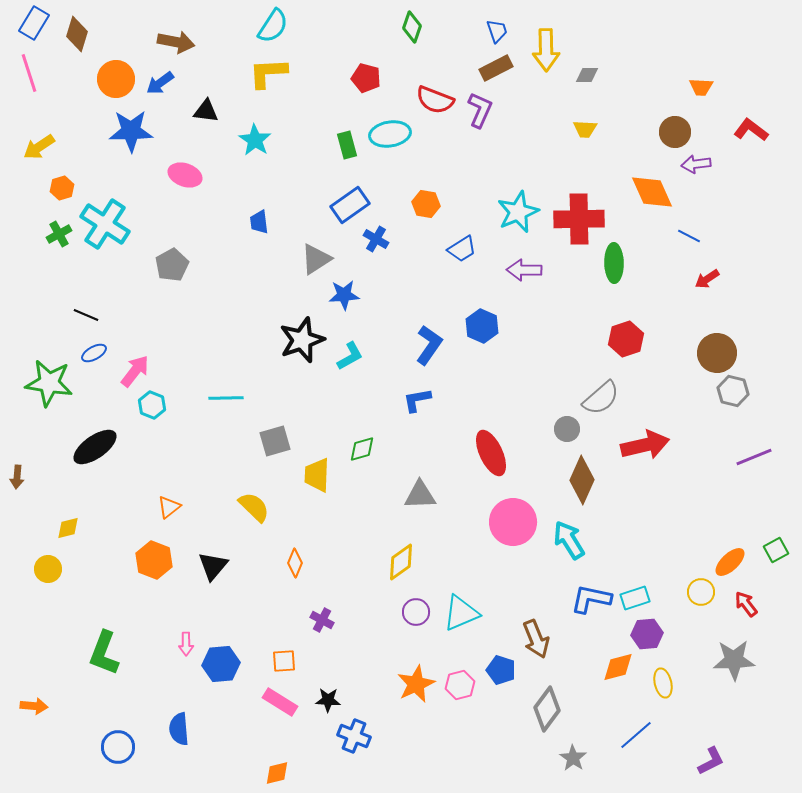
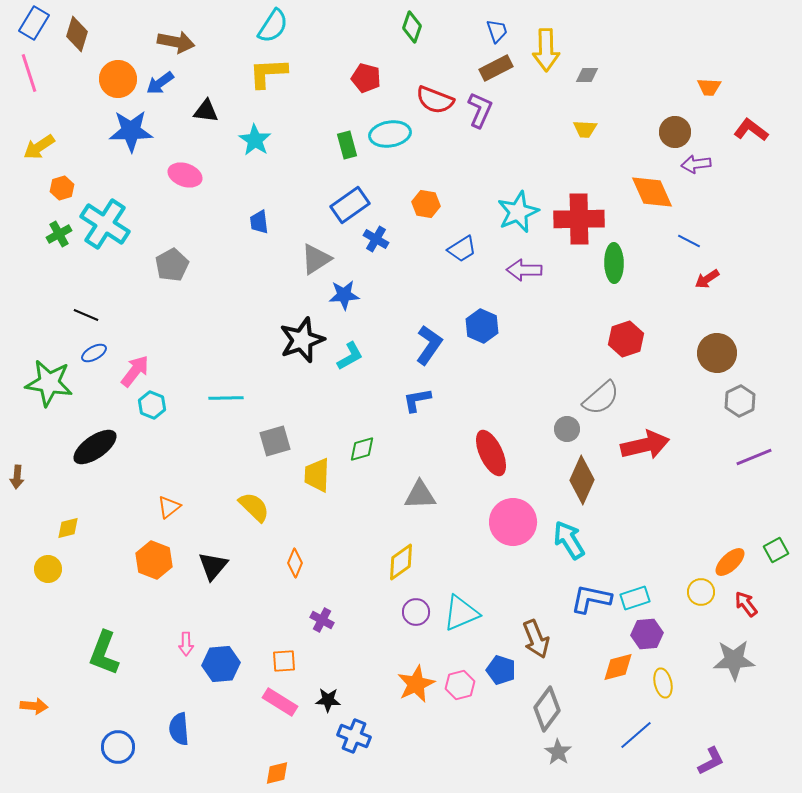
orange circle at (116, 79): moved 2 px right
orange trapezoid at (701, 87): moved 8 px right
blue line at (689, 236): moved 5 px down
gray hexagon at (733, 391): moved 7 px right, 10 px down; rotated 20 degrees clockwise
gray star at (573, 758): moved 15 px left, 6 px up
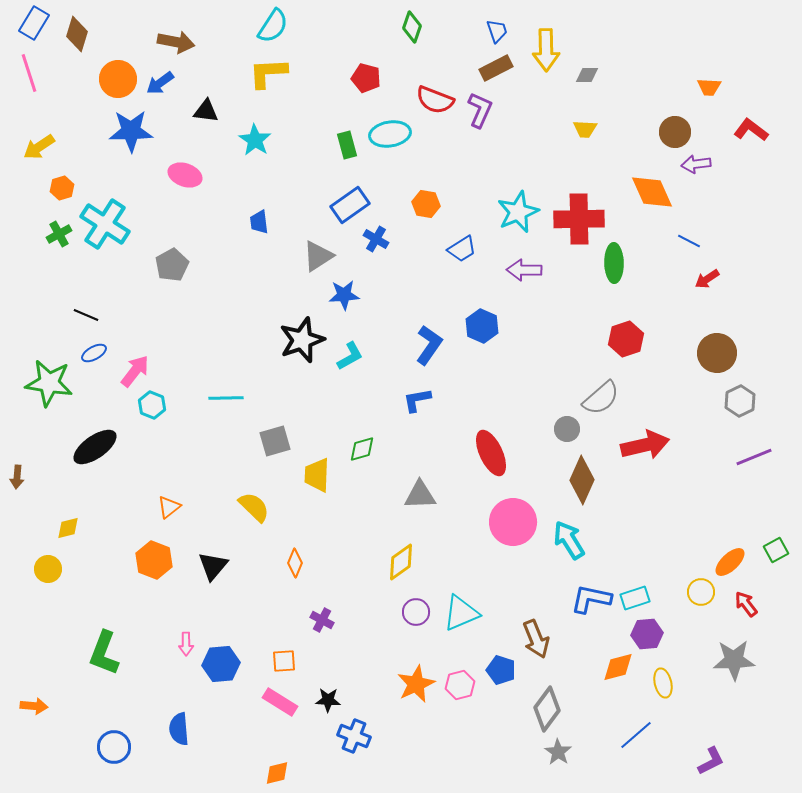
gray triangle at (316, 259): moved 2 px right, 3 px up
blue circle at (118, 747): moved 4 px left
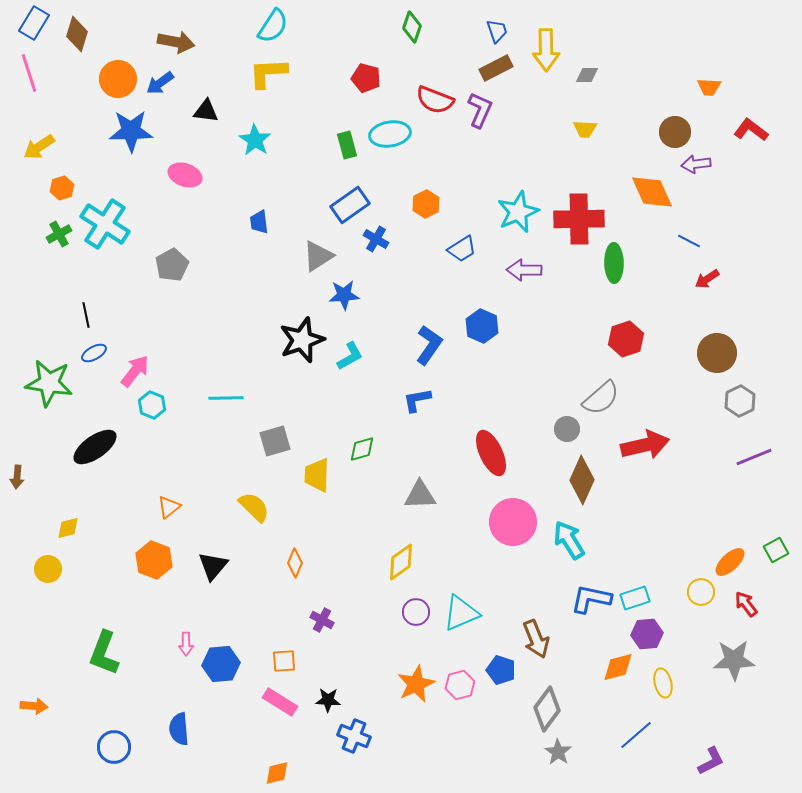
orange hexagon at (426, 204): rotated 24 degrees clockwise
black line at (86, 315): rotated 55 degrees clockwise
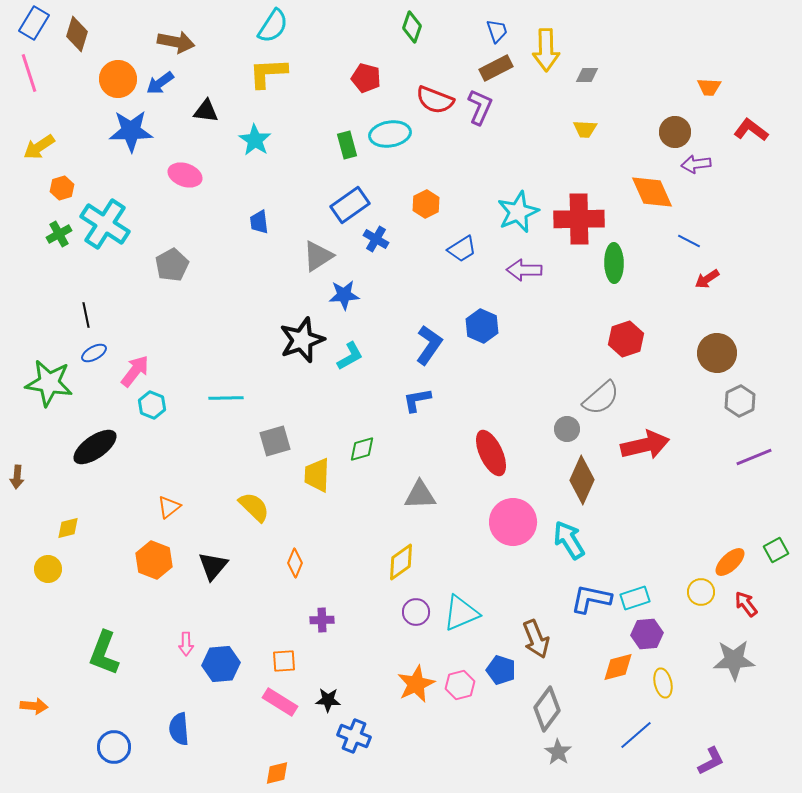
purple L-shape at (480, 110): moved 3 px up
purple cross at (322, 620): rotated 30 degrees counterclockwise
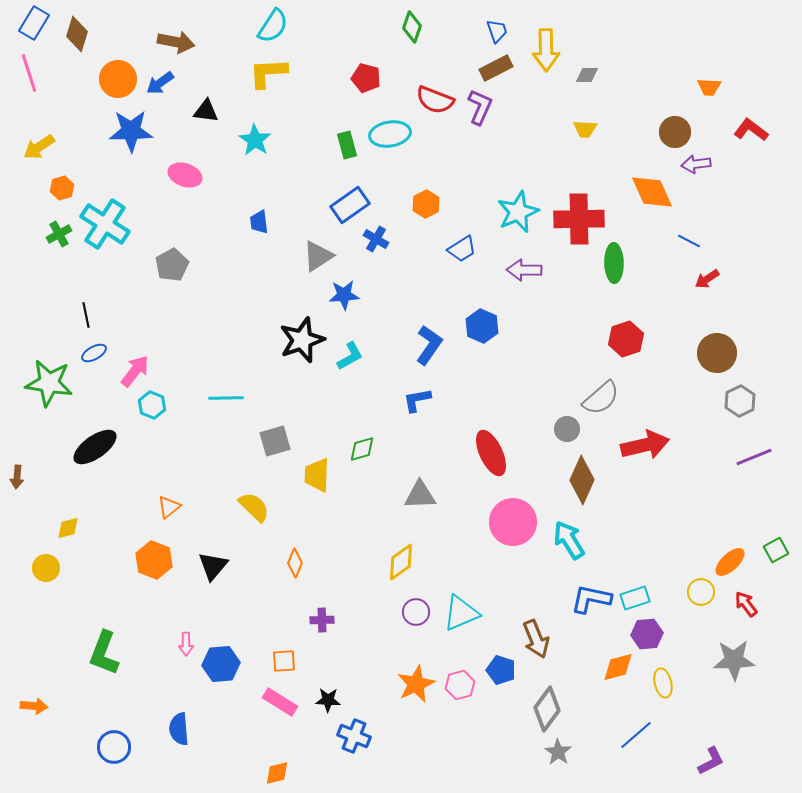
yellow circle at (48, 569): moved 2 px left, 1 px up
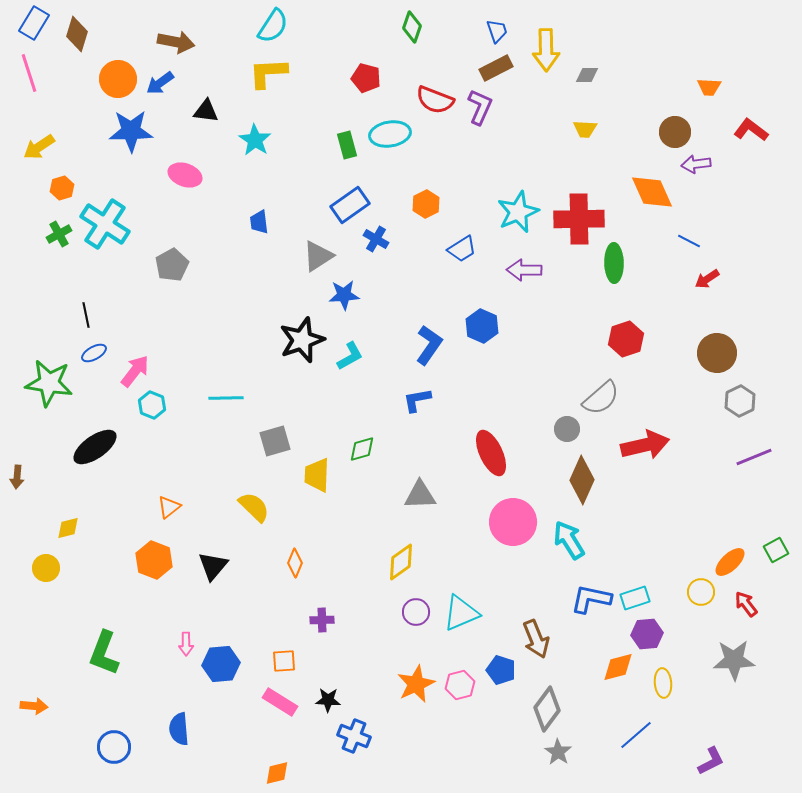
yellow ellipse at (663, 683): rotated 8 degrees clockwise
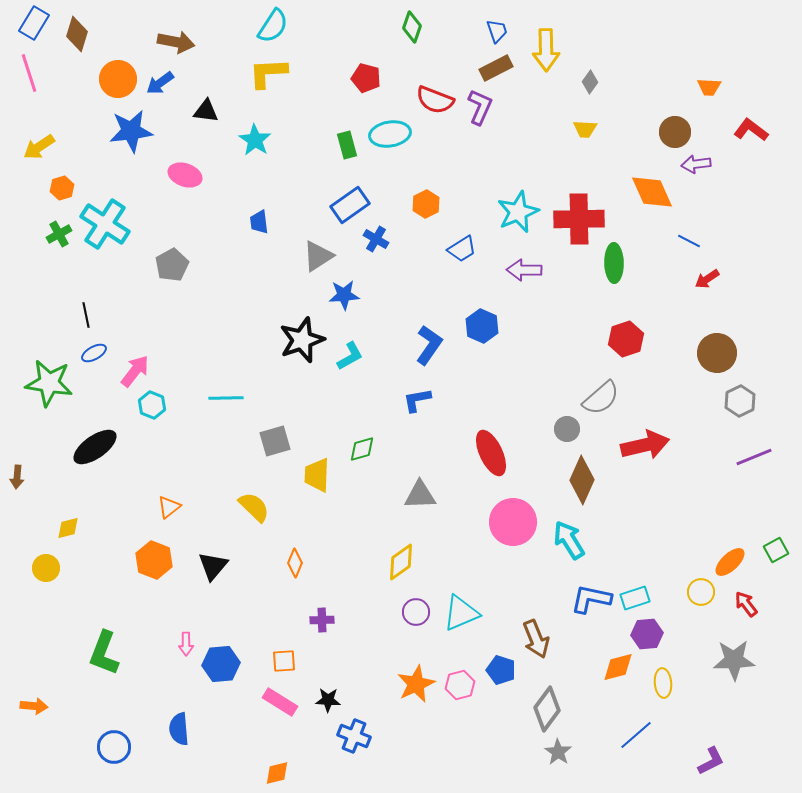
gray diamond at (587, 75): moved 3 px right, 7 px down; rotated 55 degrees counterclockwise
blue star at (131, 131): rotated 6 degrees counterclockwise
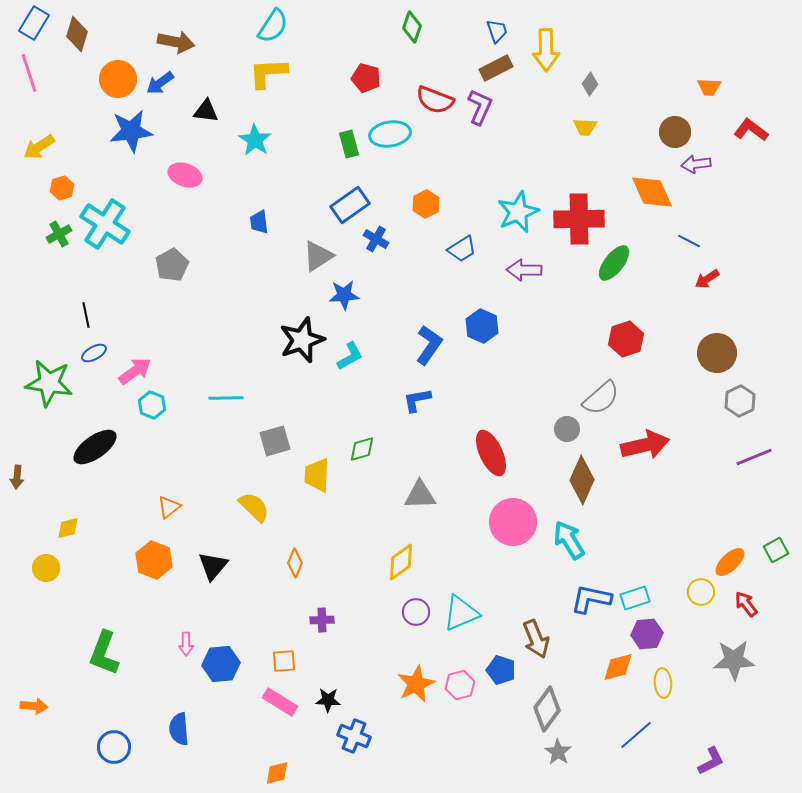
gray diamond at (590, 82): moved 2 px down
yellow trapezoid at (585, 129): moved 2 px up
green rectangle at (347, 145): moved 2 px right, 1 px up
green ellipse at (614, 263): rotated 39 degrees clockwise
pink arrow at (135, 371): rotated 16 degrees clockwise
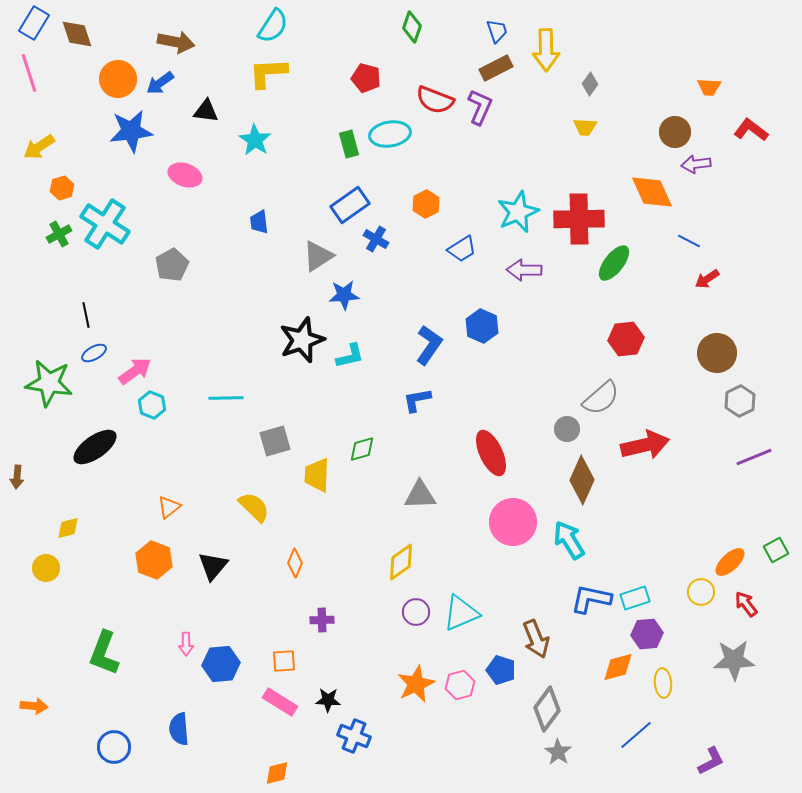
brown diamond at (77, 34): rotated 36 degrees counterclockwise
red hexagon at (626, 339): rotated 12 degrees clockwise
cyan L-shape at (350, 356): rotated 16 degrees clockwise
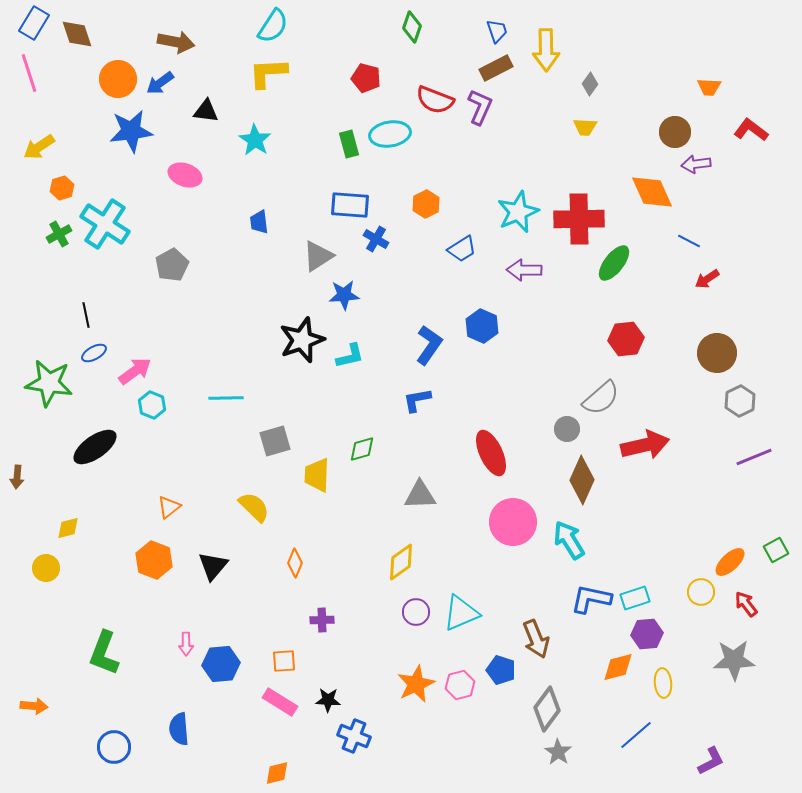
blue rectangle at (350, 205): rotated 39 degrees clockwise
